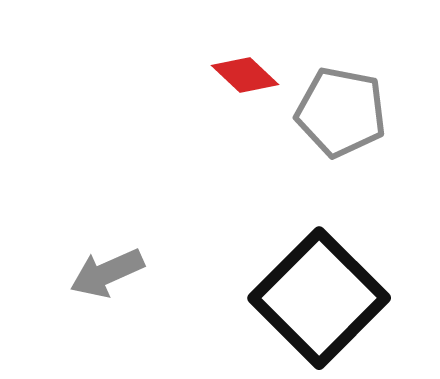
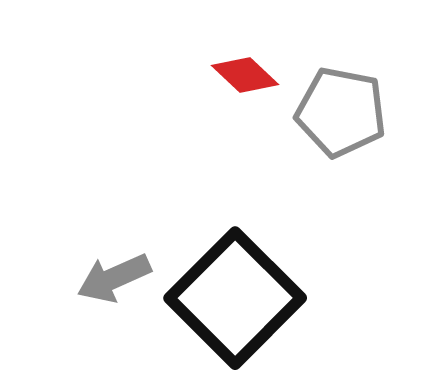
gray arrow: moved 7 px right, 5 px down
black square: moved 84 px left
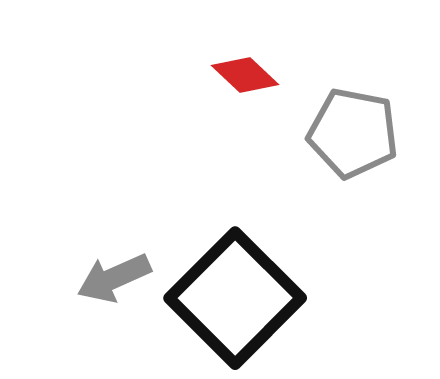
gray pentagon: moved 12 px right, 21 px down
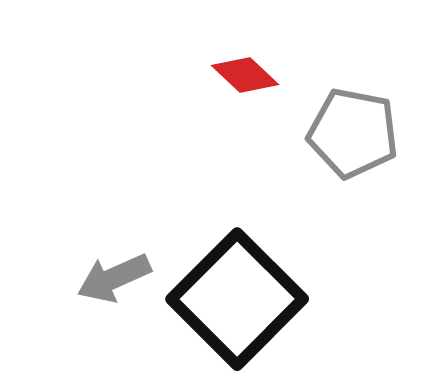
black square: moved 2 px right, 1 px down
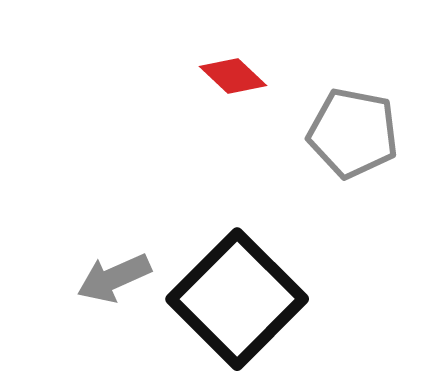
red diamond: moved 12 px left, 1 px down
